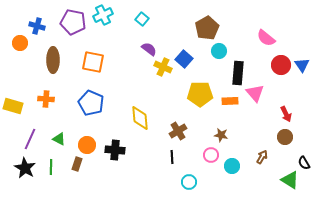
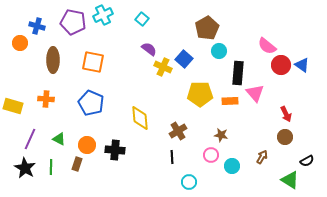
pink semicircle at (266, 38): moved 1 px right, 8 px down
blue triangle at (302, 65): rotated 21 degrees counterclockwise
black semicircle at (304, 163): moved 3 px right, 2 px up; rotated 88 degrees counterclockwise
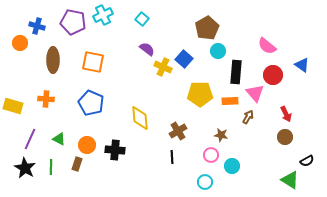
purple semicircle at (149, 49): moved 2 px left
cyan circle at (219, 51): moved 1 px left
red circle at (281, 65): moved 8 px left, 10 px down
black rectangle at (238, 73): moved 2 px left, 1 px up
brown arrow at (262, 157): moved 14 px left, 40 px up
cyan circle at (189, 182): moved 16 px right
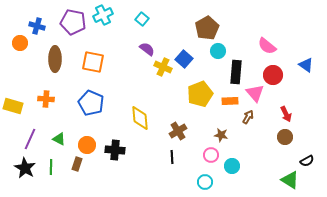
brown ellipse at (53, 60): moved 2 px right, 1 px up
blue triangle at (302, 65): moved 4 px right
yellow pentagon at (200, 94): rotated 20 degrees counterclockwise
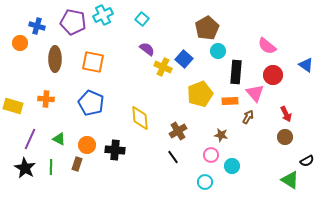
black line at (172, 157): moved 1 px right; rotated 32 degrees counterclockwise
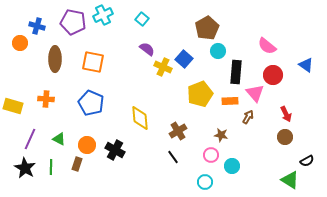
black cross at (115, 150): rotated 24 degrees clockwise
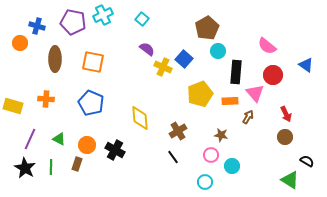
black semicircle at (307, 161): rotated 120 degrees counterclockwise
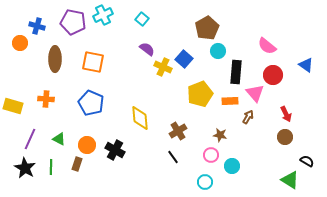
brown star at (221, 135): moved 1 px left
